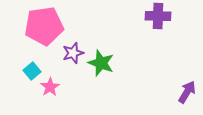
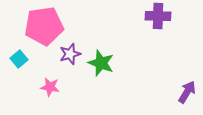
purple star: moved 3 px left, 1 px down
cyan square: moved 13 px left, 12 px up
pink star: rotated 30 degrees counterclockwise
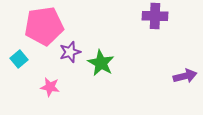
purple cross: moved 3 px left
purple star: moved 2 px up
green star: rotated 8 degrees clockwise
purple arrow: moved 2 px left, 16 px up; rotated 45 degrees clockwise
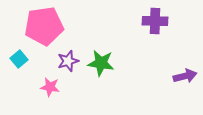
purple cross: moved 5 px down
purple star: moved 2 px left, 9 px down
green star: rotated 20 degrees counterclockwise
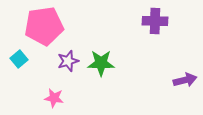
green star: rotated 8 degrees counterclockwise
purple arrow: moved 4 px down
pink star: moved 4 px right, 11 px down
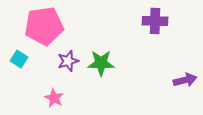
cyan square: rotated 18 degrees counterclockwise
pink star: rotated 18 degrees clockwise
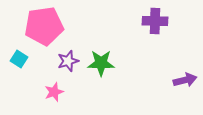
pink star: moved 6 px up; rotated 24 degrees clockwise
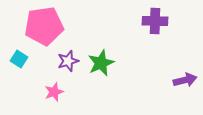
green star: rotated 24 degrees counterclockwise
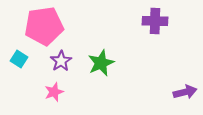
purple star: moved 7 px left; rotated 15 degrees counterclockwise
purple arrow: moved 12 px down
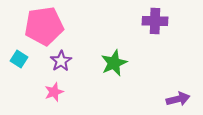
green star: moved 13 px right
purple arrow: moved 7 px left, 7 px down
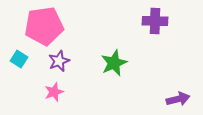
purple star: moved 2 px left; rotated 10 degrees clockwise
